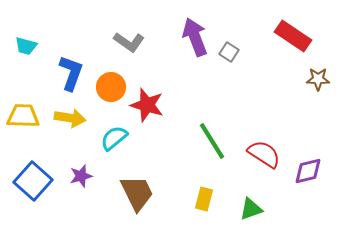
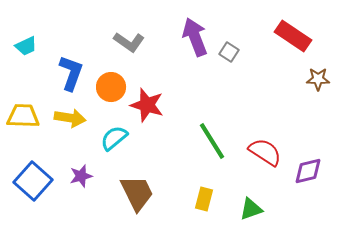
cyan trapezoid: rotated 40 degrees counterclockwise
red semicircle: moved 1 px right, 2 px up
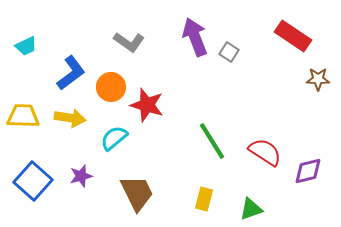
blue L-shape: rotated 33 degrees clockwise
